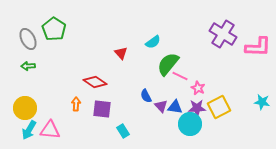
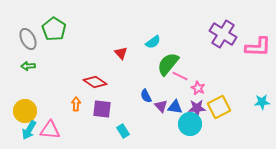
cyan star: rotated 14 degrees counterclockwise
yellow circle: moved 3 px down
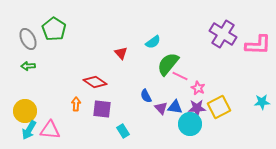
pink L-shape: moved 2 px up
purple triangle: moved 2 px down
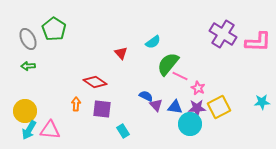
pink L-shape: moved 3 px up
blue semicircle: rotated 144 degrees clockwise
purple triangle: moved 5 px left, 3 px up
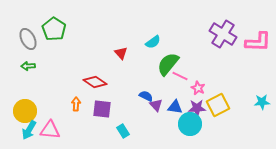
yellow square: moved 1 px left, 2 px up
